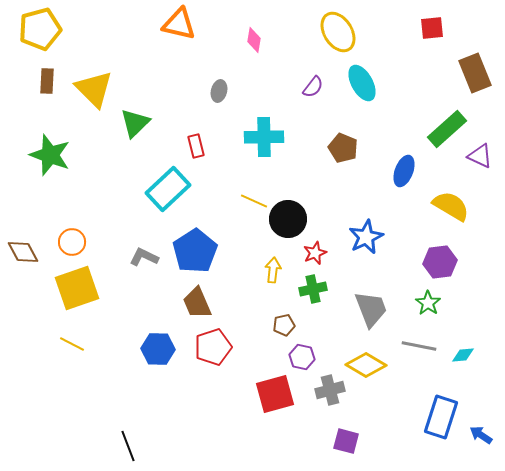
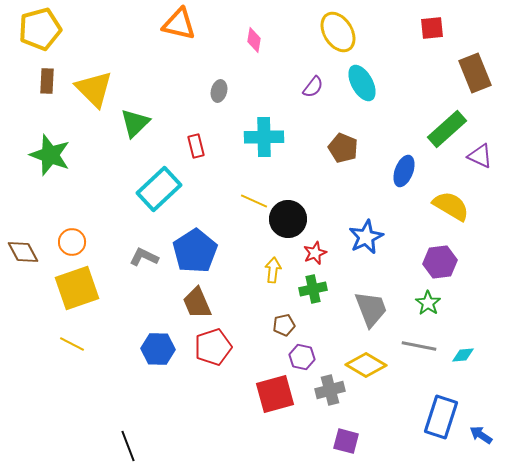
cyan rectangle at (168, 189): moved 9 px left
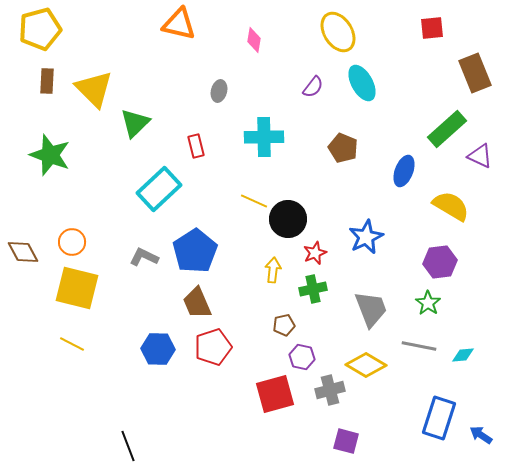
yellow square at (77, 288): rotated 33 degrees clockwise
blue rectangle at (441, 417): moved 2 px left, 1 px down
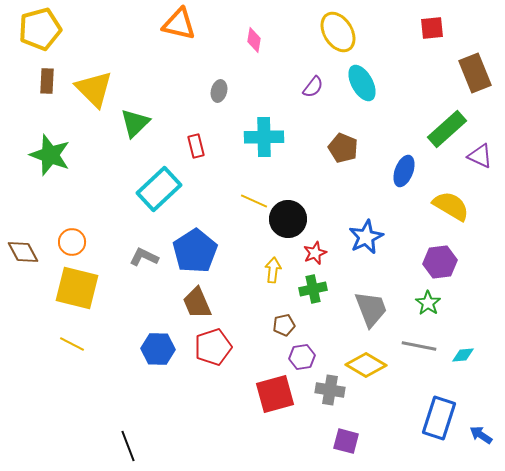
purple hexagon at (302, 357): rotated 20 degrees counterclockwise
gray cross at (330, 390): rotated 24 degrees clockwise
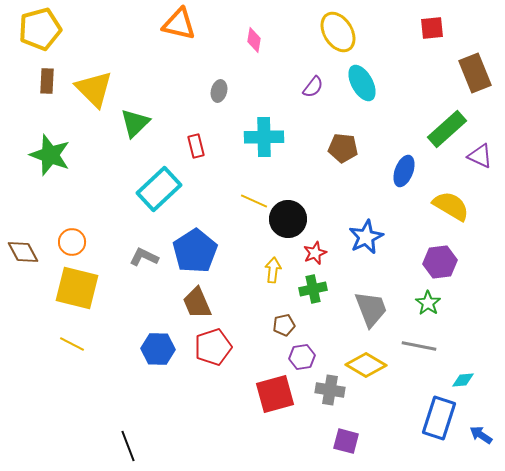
brown pentagon at (343, 148): rotated 16 degrees counterclockwise
cyan diamond at (463, 355): moved 25 px down
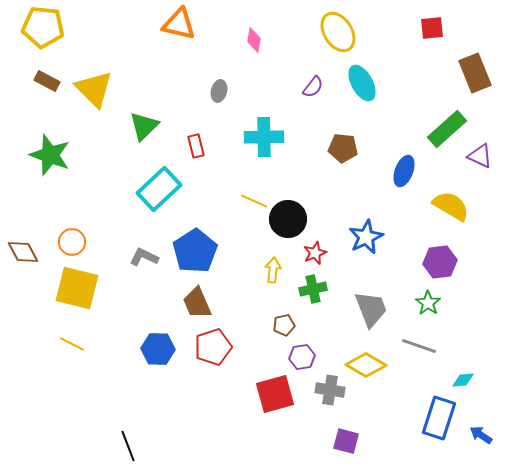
yellow pentagon at (40, 29): moved 3 px right, 2 px up; rotated 21 degrees clockwise
brown rectangle at (47, 81): rotated 65 degrees counterclockwise
green triangle at (135, 123): moved 9 px right, 3 px down
gray line at (419, 346): rotated 8 degrees clockwise
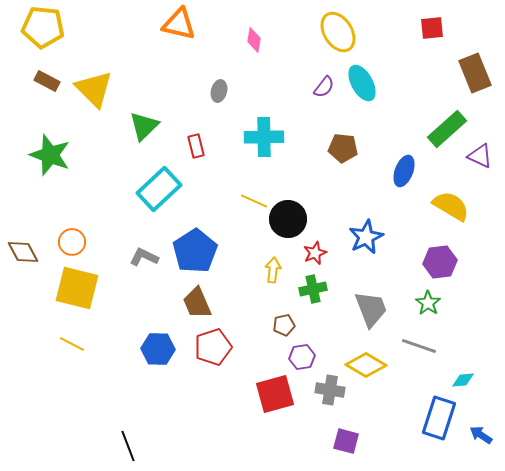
purple semicircle at (313, 87): moved 11 px right
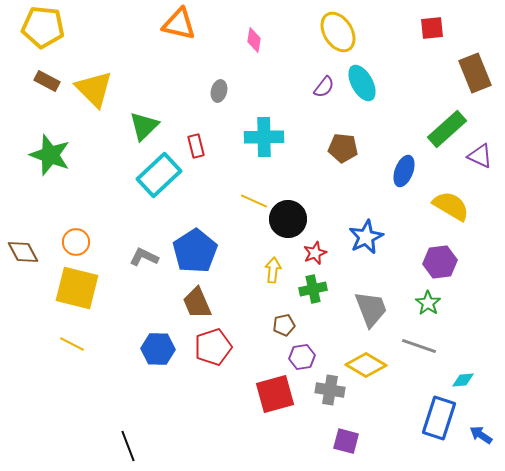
cyan rectangle at (159, 189): moved 14 px up
orange circle at (72, 242): moved 4 px right
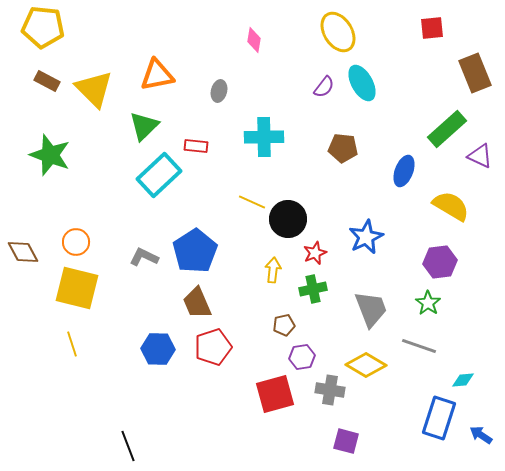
orange triangle at (179, 24): moved 22 px left, 51 px down; rotated 24 degrees counterclockwise
red rectangle at (196, 146): rotated 70 degrees counterclockwise
yellow line at (254, 201): moved 2 px left, 1 px down
yellow line at (72, 344): rotated 45 degrees clockwise
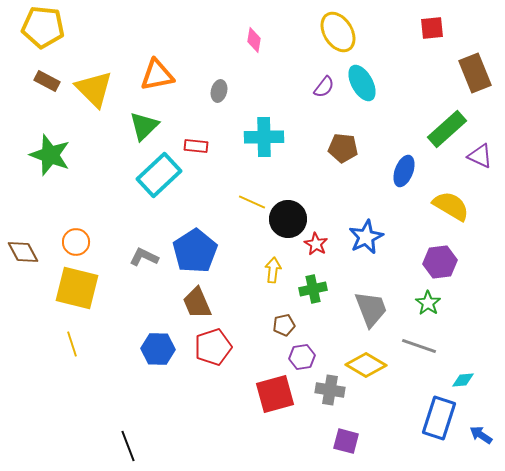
red star at (315, 253): moved 1 px right, 9 px up; rotated 20 degrees counterclockwise
